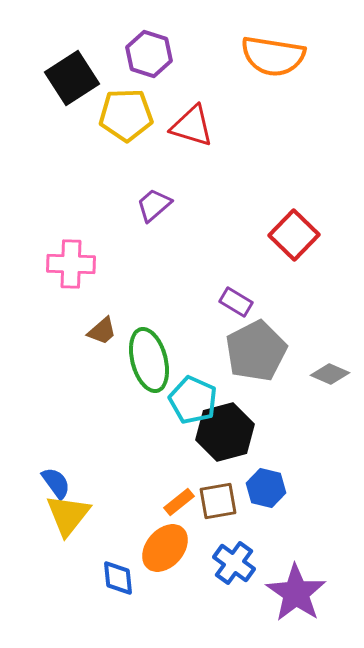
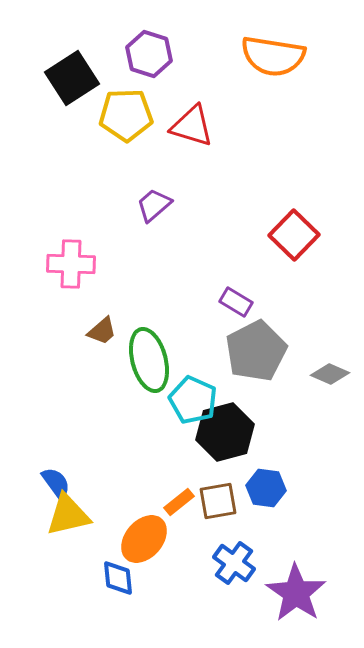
blue hexagon: rotated 6 degrees counterclockwise
yellow triangle: rotated 39 degrees clockwise
orange ellipse: moved 21 px left, 9 px up
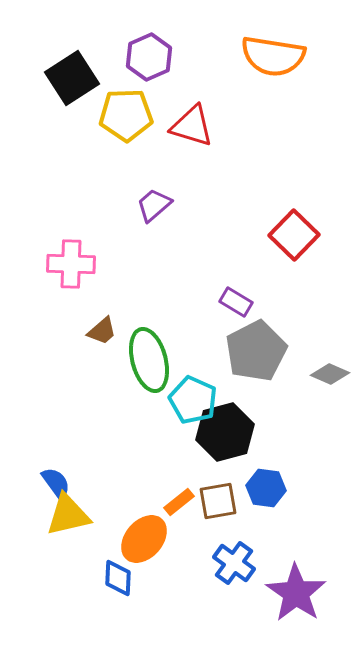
purple hexagon: moved 3 px down; rotated 18 degrees clockwise
blue diamond: rotated 9 degrees clockwise
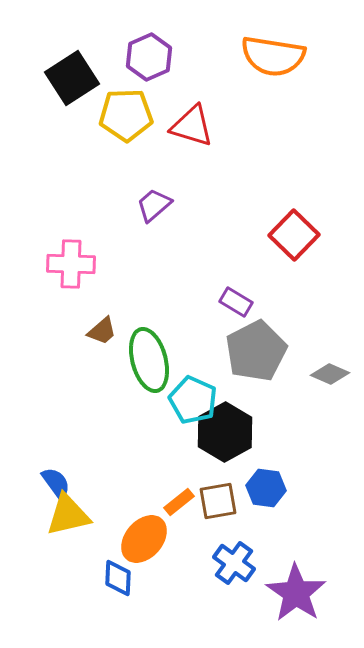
black hexagon: rotated 14 degrees counterclockwise
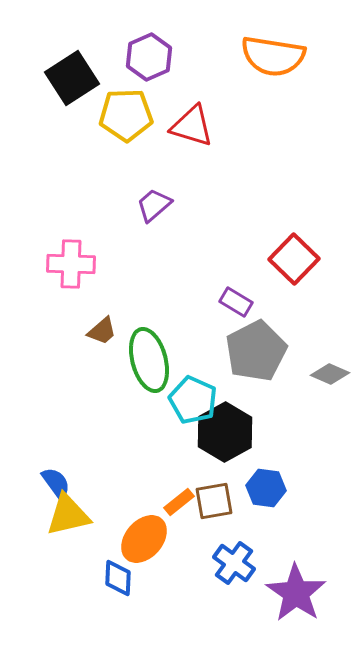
red square: moved 24 px down
brown square: moved 4 px left
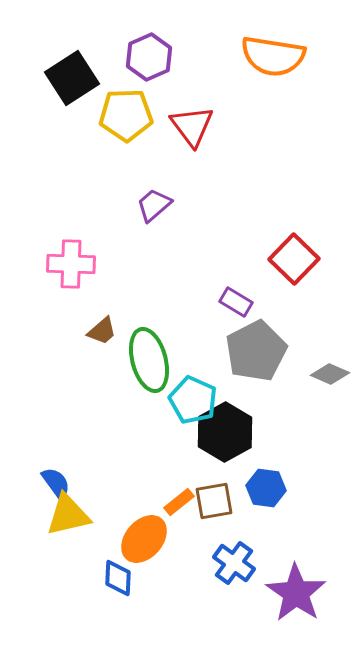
red triangle: rotated 36 degrees clockwise
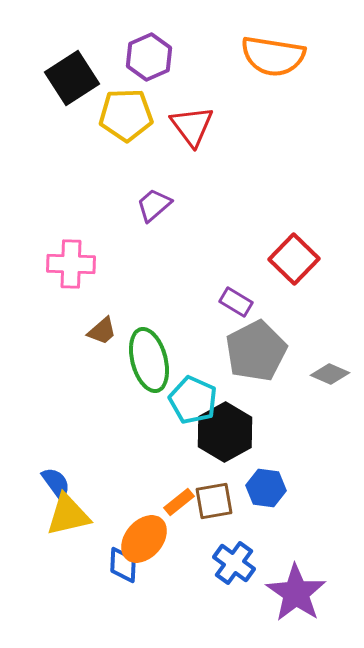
blue diamond: moved 5 px right, 13 px up
